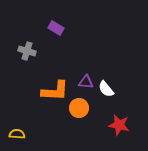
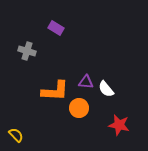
yellow semicircle: moved 1 px left, 1 px down; rotated 42 degrees clockwise
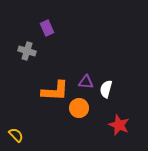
purple rectangle: moved 9 px left; rotated 35 degrees clockwise
white semicircle: rotated 54 degrees clockwise
red star: rotated 10 degrees clockwise
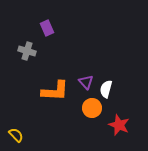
purple triangle: rotated 42 degrees clockwise
orange circle: moved 13 px right
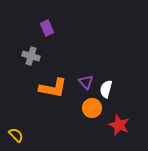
gray cross: moved 4 px right, 5 px down
orange L-shape: moved 2 px left, 3 px up; rotated 8 degrees clockwise
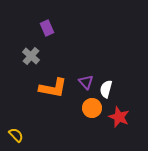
gray cross: rotated 24 degrees clockwise
red star: moved 8 px up
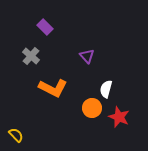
purple rectangle: moved 2 px left, 1 px up; rotated 21 degrees counterclockwise
purple triangle: moved 1 px right, 26 px up
orange L-shape: rotated 16 degrees clockwise
